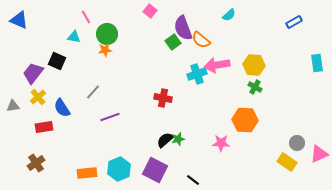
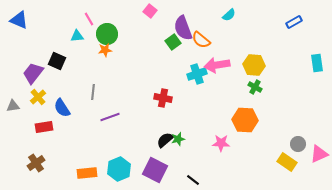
pink line: moved 3 px right, 2 px down
cyan triangle: moved 3 px right, 1 px up; rotated 16 degrees counterclockwise
gray line: rotated 35 degrees counterclockwise
gray circle: moved 1 px right, 1 px down
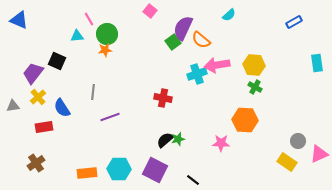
purple semicircle: rotated 45 degrees clockwise
gray circle: moved 3 px up
cyan hexagon: rotated 25 degrees clockwise
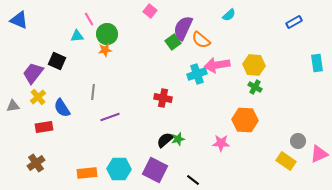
yellow rectangle: moved 1 px left, 1 px up
